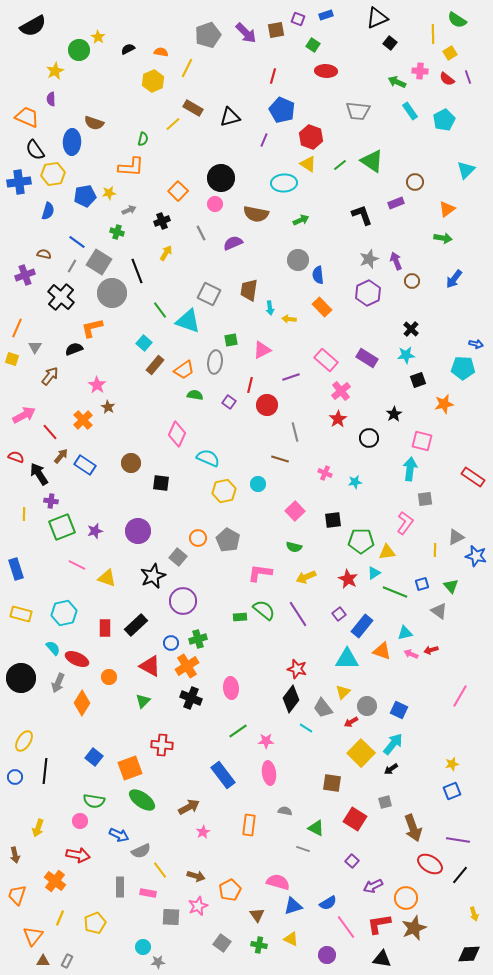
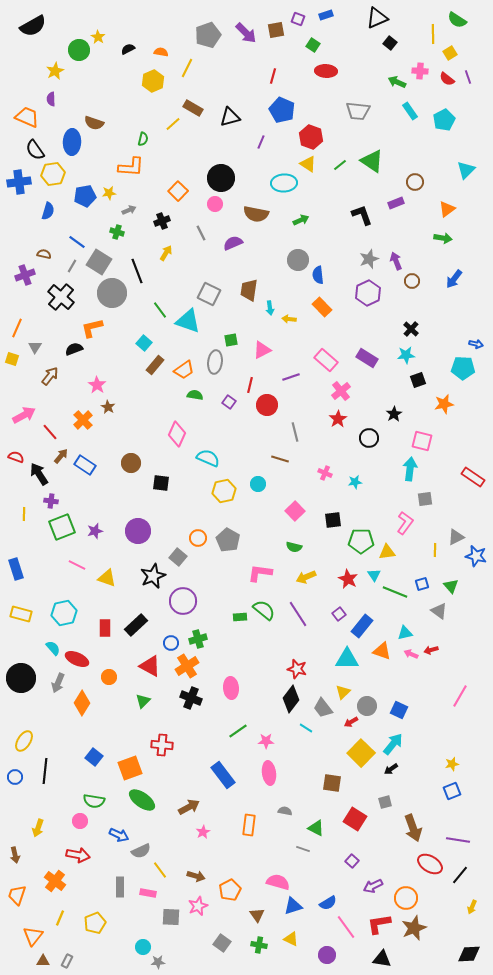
purple line at (264, 140): moved 3 px left, 2 px down
cyan triangle at (374, 573): moved 2 px down; rotated 32 degrees counterclockwise
yellow arrow at (474, 914): moved 2 px left, 7 px up; rotated 40 degrees clockwise
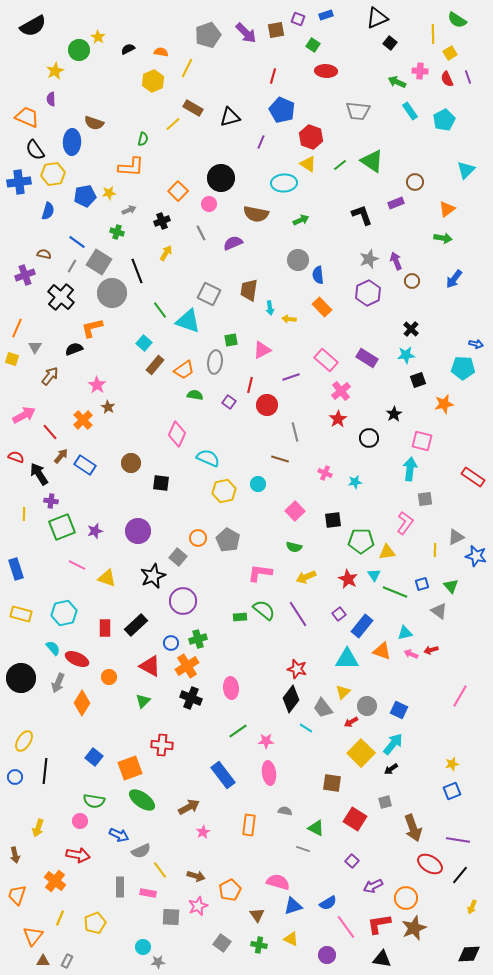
red semicircle at (447, 79): rotated 28 degrees clockwise
pink circle at (215, 204): moved 6 px left
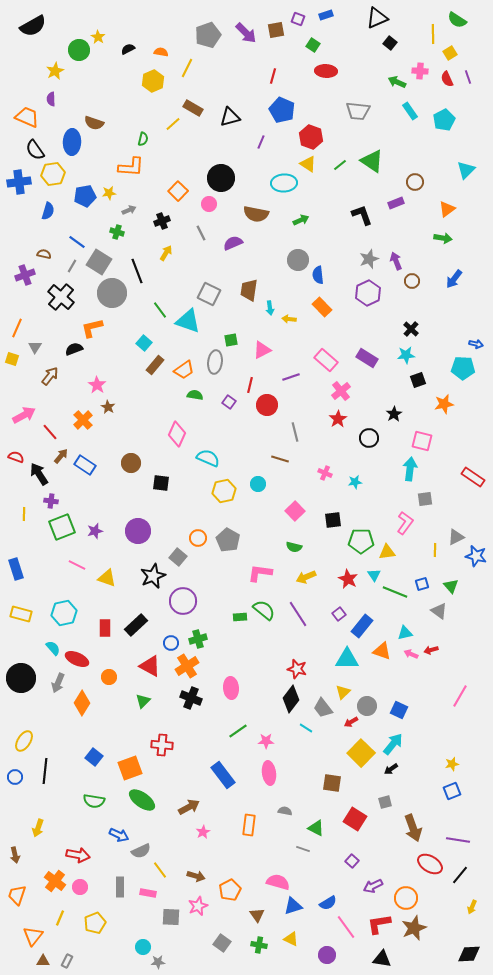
pink circle at (80, 821): moved 66 px down
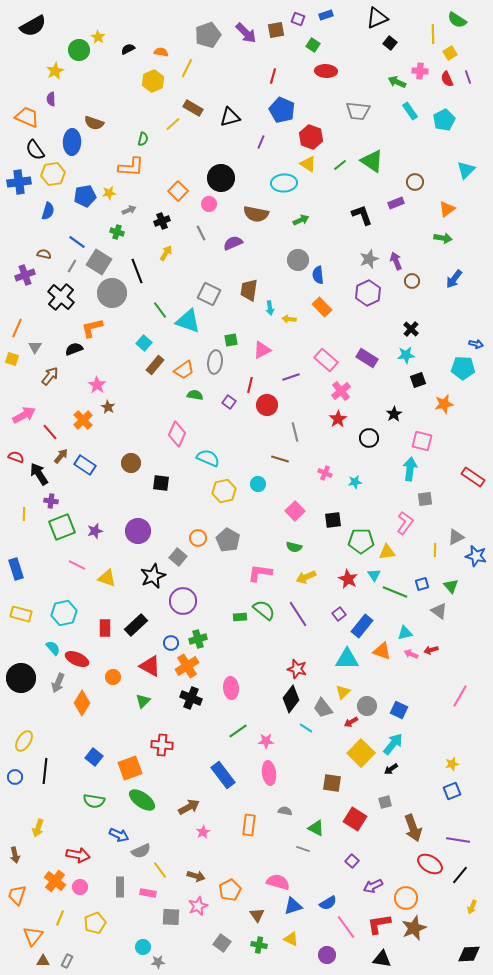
orange circle at (109, 677): moved 4 px right
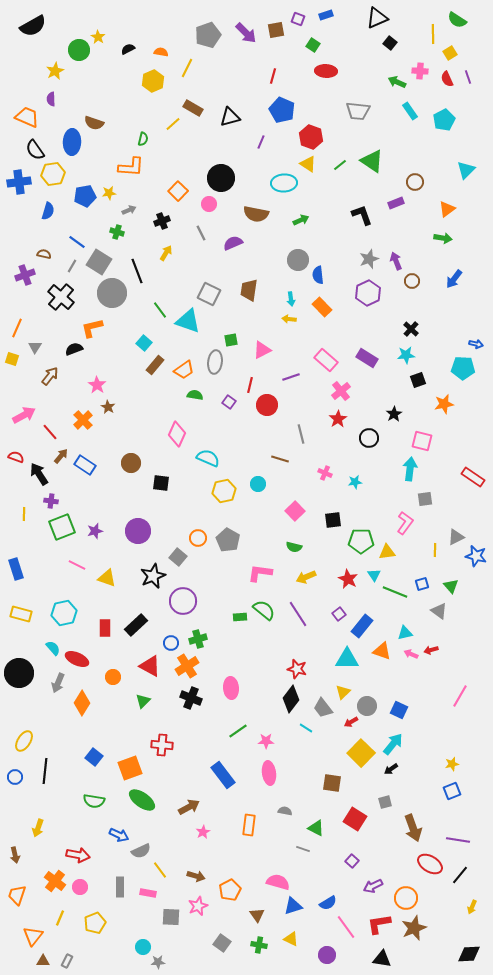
cyan arrow at (270, 308): moved 21 px right, 9 px up
gray line at (295, 432): moved 6 px right, 2 px down
black circle at (21, 678): moved 2 px left, 5 px up
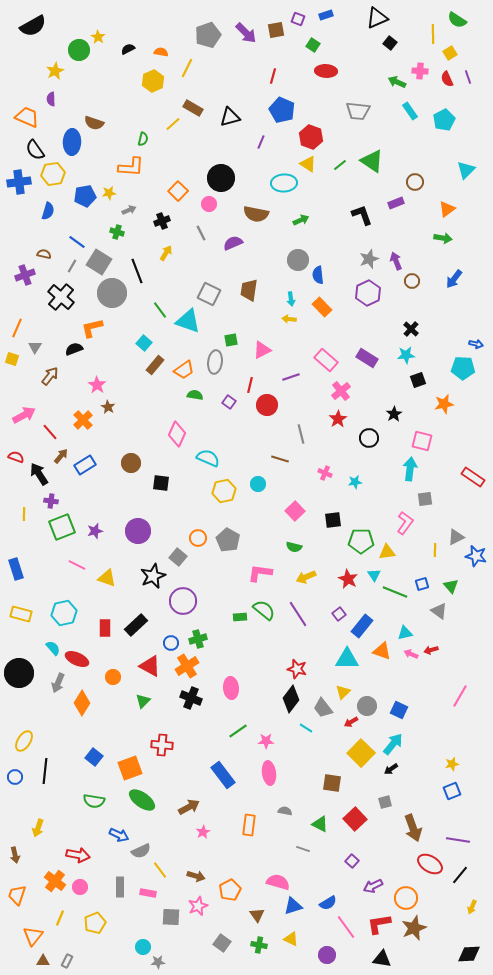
blue rectangle at (85, 465): rotated 65 degrees counterclockwise
red square at (355, 819): rotated 15 degrees clockwise
green triangle at (316, 828): moved 4 px right, 4 px up
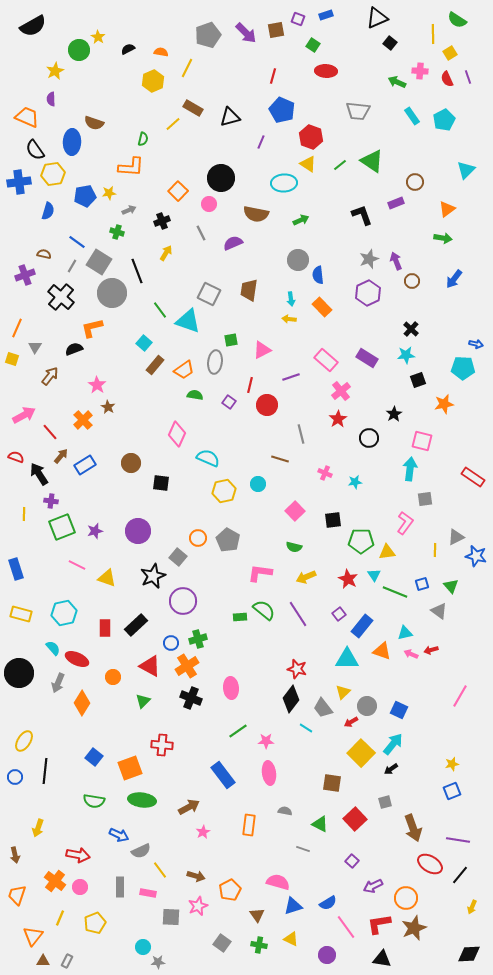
cyan rectangle at (410, 111): moved 2 px right, 5 px down
green ellipse at (142, 800): rotated 28 degrees counterclockwise
